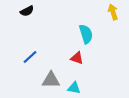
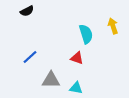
yellow arrow: moved 14 px down
cyan triangle: moved 2 px right
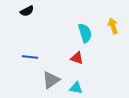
cyan semicircle: moved 1 px left, 1 px up
blue line: rotated 49 degrees clockwise
gray triangle: rotated 36 degrees counterclockwise
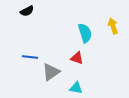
gray triangle: moved 8 px up
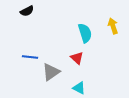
red triangle: rotated 24 degrees clockwise
cyan triangle: moved 3 px right; rotated 16 degrees clockwise
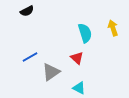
yellow arrow: moved 2 px down
blue line: rotated 35 degrees counterclockwise
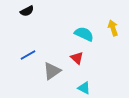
cyan semicircle: moved 1 px left, 1 px down; rotated 48 degrees counterclockwise
blue line: moved 2 px left, 2 px up
gray triangle: moved 1 px right, 1 px up
cyan triangle: moved 5 px right
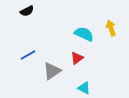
yellow arrow: moved 2 px left
red triangle: rotated 40 degrees clockwise
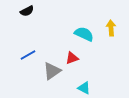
yellow arrow: rotated 14 degrees clockwise
red triangle: moved 5 px left; rotated 16 degrees clockwise
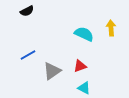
red triangle: moved 8 px right, 8 px down
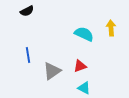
blue line: rotated 70 degrees counterclockwise
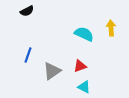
blue line: rotated 28 degrees clockwise
cyan triangle: moved 1 px up
